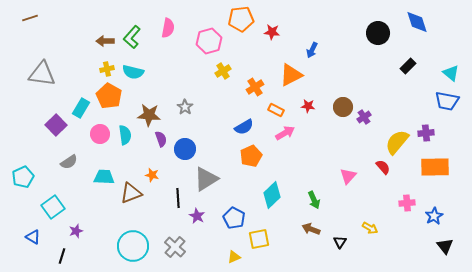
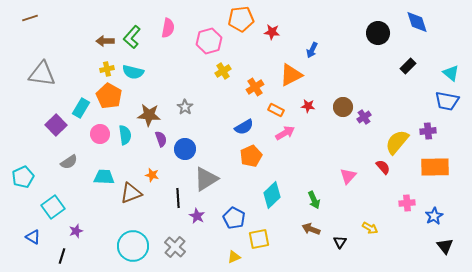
purple cross at (426, 133): moved 2 px right, 2 px up
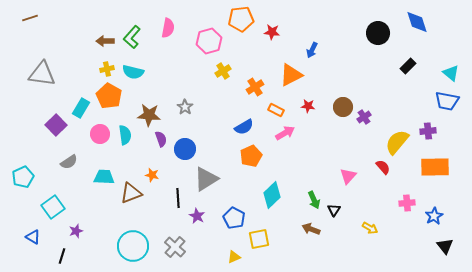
black triangle at (340, 242): moved 6 px left, 32 px up
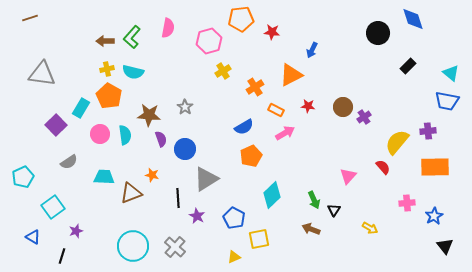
blue diamond at (417, 22): moved 4 px left, 3 px up
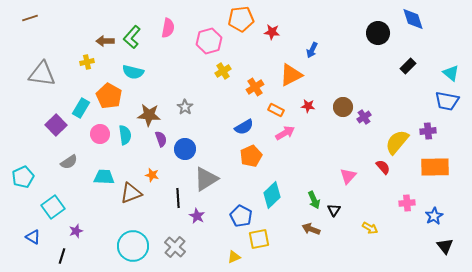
yellow cross at (107, 69): moved 20 px left, 7 px up
blue pentagon at (234, 218): moved 7 px right, 2 px up
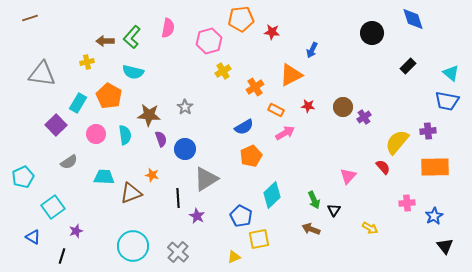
black circle at (378, 33): moved 6 px left
cyan rectangle at (81, 108): moved 3 px left, 5 px up
pink circle at (100, 134): moved 4 px left
gray cross at (175, 247): moved 3 px right, 5 px down
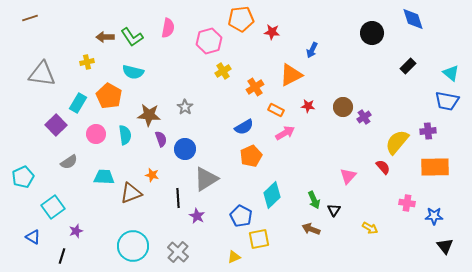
green L-shape at (132, 37): rotated 75 degrees counterclockwise
brown arrow at (105, 41): moved 4 px up
pink cross at (407, 203): rotated 14 degrees clockwise
blue star at (434, 216): rotated 30 degrees clockwise
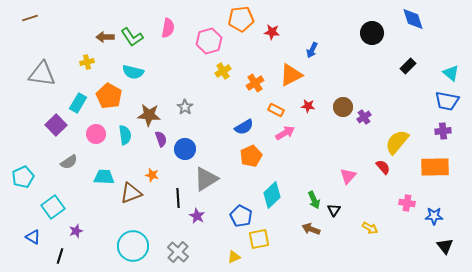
orange cross at (255, 87): moved 4 px up
purple cross at (428, 131): moved 15 px right
black line at (62, 256): moved 2 px left
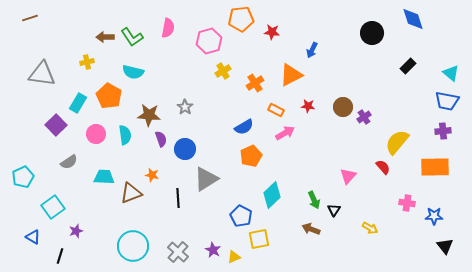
purple star at (197, 216): moved 16 px right, 34 px down
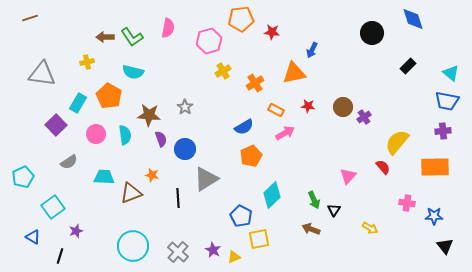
orange triangle at (291, 75): moved 3 px right, 2 px up; rotated 15 degrees clockwise
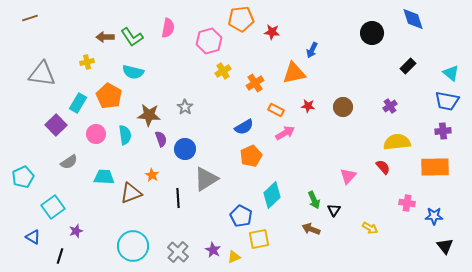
purple cross at (364, 117): moved 26 px right, 11 px up
yellow semicircle at (397, 142): rotated 44 degrees clockwise
orange star at (152, 175): rotated 16 degrees clockwise
